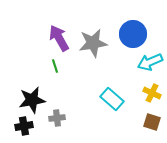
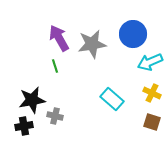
gray star: moved 1 px left, 1 px down
gray cross: moved 2 px left, 2 px up; rotated 21 degrees clockwise
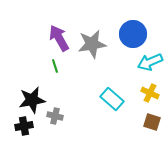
yellow cross: moved 2 px left
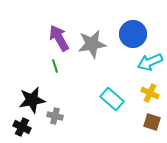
black cross: moved 2 px left, 1 px down; rotated 36 degrees clockwise
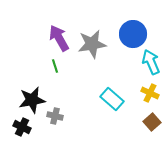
cyan arrow: moved 1 px right; rotated 90 degrees clockwise
brown square: rotated 30 degrees clockwise
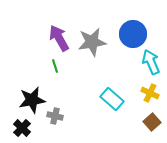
gray star: moved 2 px up
black cross: moved 1 px down; rotated 18 degrees clockwise
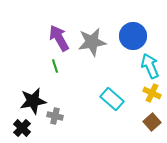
blue circle: moved 2 px down
cyan arrow: moved 1 px left, 4 px down
yellow cross: moved 2 px right
black star: moved 1 px right, 1 px down
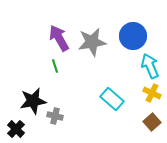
black cross: moved 6 px left, 1 px down
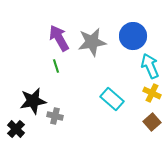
green line: moved 1 px right
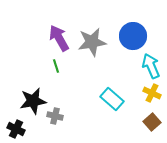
cyan arrow: moved 1 px right
black cross: rotated 18 degrees counterclockwise
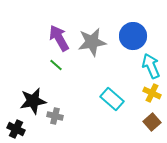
green line: moved 1 px up; rotated 32 degrees counterclockwise
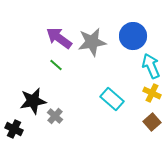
purple arrow: rotated 24 degrees counterclockwise
gray cross: rotated 28 degrees clockwise
black cross: moved 2 px left
